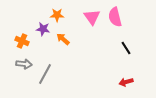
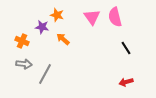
orange star: rotated 16 degrees clockwise
purple star: moved 1 px left, 2 px up
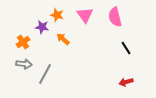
pink triangle: moved 7 px left, 2 px up
orange cross: moved 1 px right, 1 px down; rotated 32 degrees clockwise
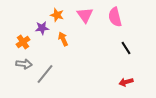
purple star: moved 1 px down; rotated 16 degrees counterclockwise
orange arrow: rotated 24 degrees clockwise
gray line: rotated 10 degrees clockwise
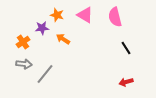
pink triangle: rotated 24 degrees counterclockwise
orange arrow: rotated 32 degrees counterclockwise
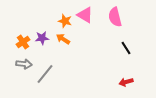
orange star: moved 8 px right, 6 px down
purple star: moved 10 px down
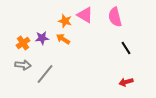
orange cross: moved 1 px down
gray arrow: moved 1 px left, 1 px down
